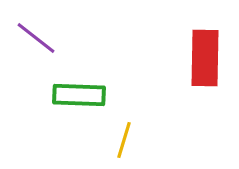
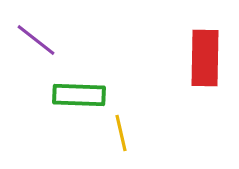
purple line: moved 2 px down
yellow line: moved 3 px left, 7 px up; rotated 30 degrees counterclockwise
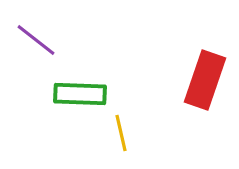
red rectangle: moved 22 px down; rotated 18 degrees clockwise
green rectangle: moved 1 px right, 1 px up
